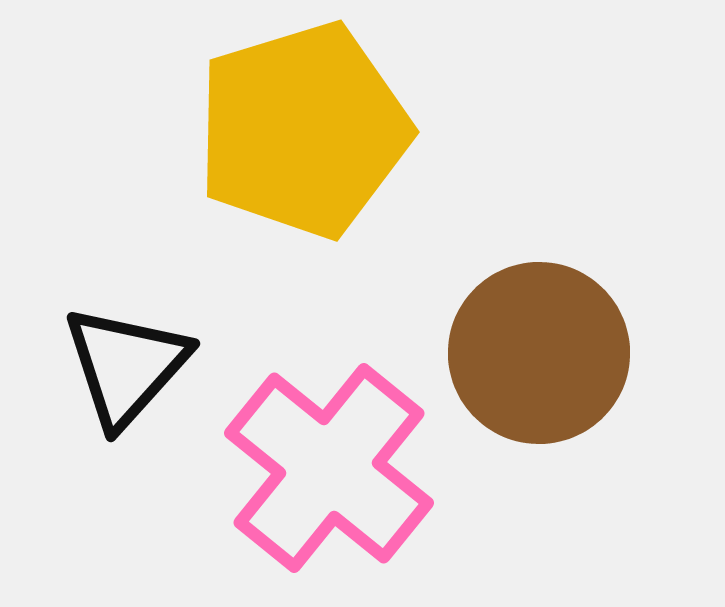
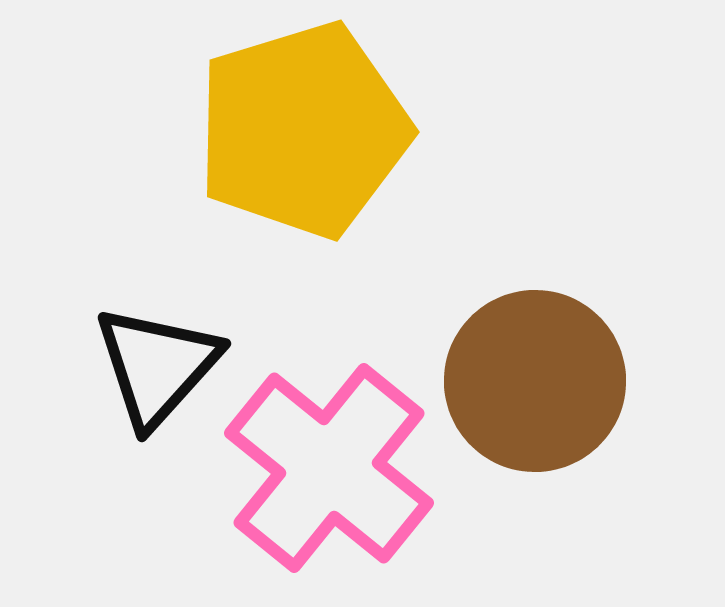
brown circle: moved 4 px left, 28 px down
black triangle: moved 31 px right
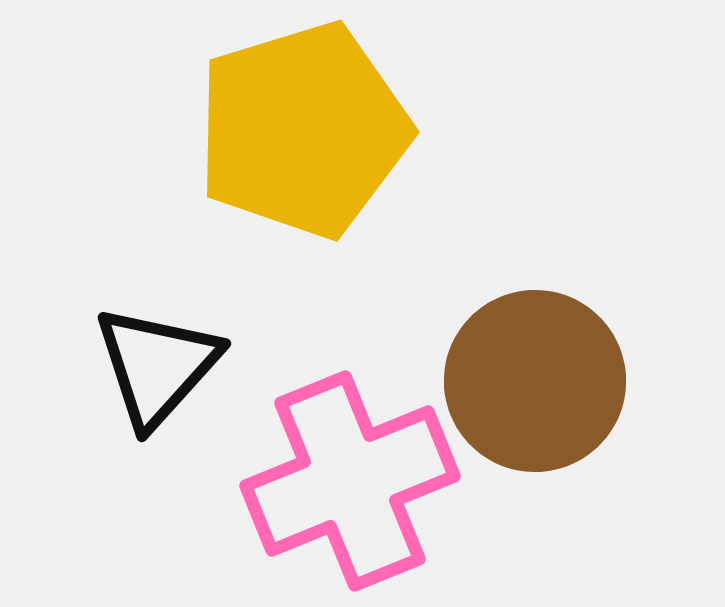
pink cross: moved 21 px right, 13 px down; rotated 29 degrees clockwise
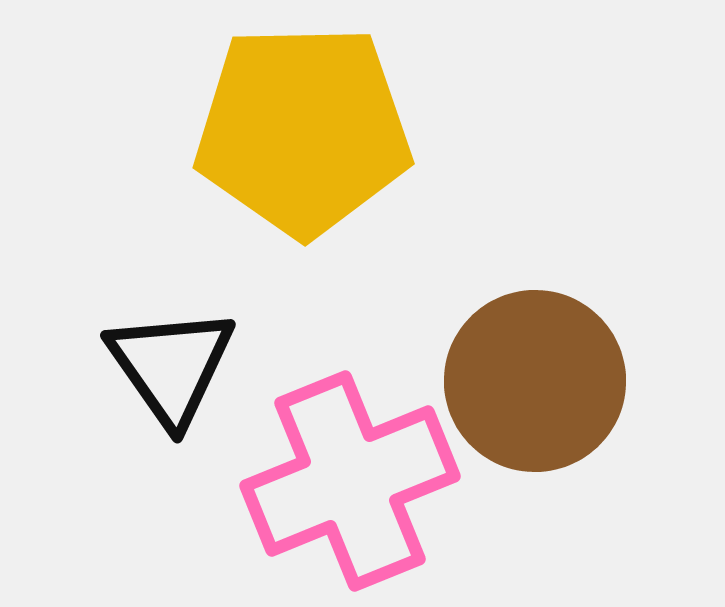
yellow pentagon: rotated 16 degrees clockwise
black triangle: moved 14 px right; rotated 17 degrees counterclockwise
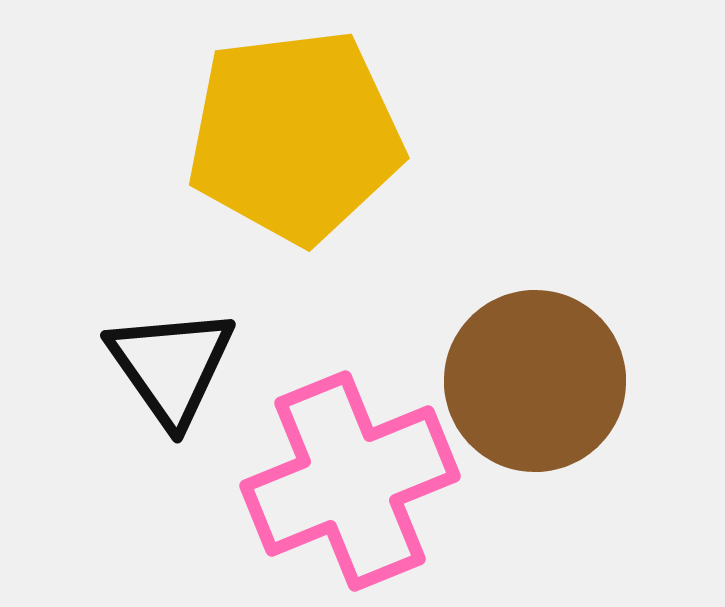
yellow pentagon: moved 8 px left, 6 px down; rotated 6 degrees counterclockwise
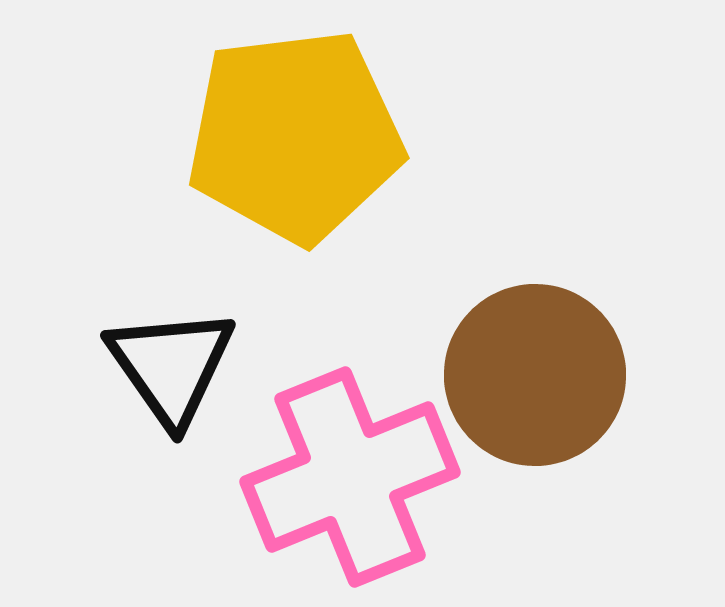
brown circle: moved 6 px up
pink cross: moved 4 px up
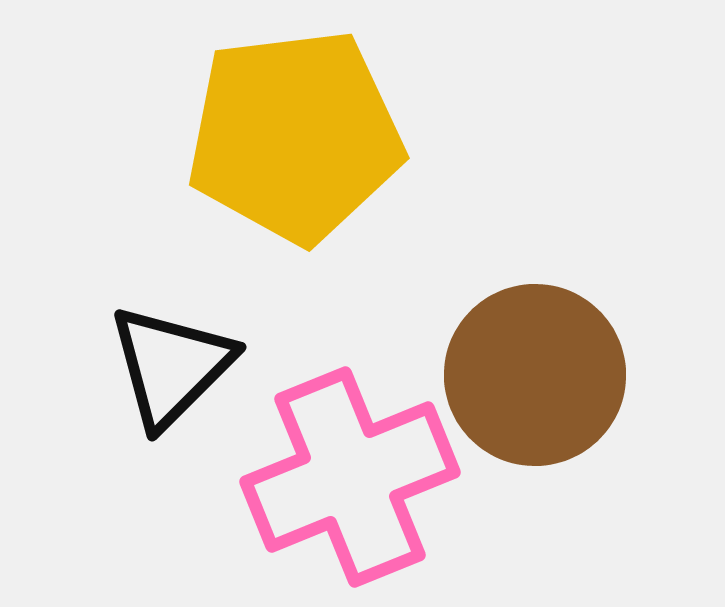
black triangle: rotated 20 degrees clockwise
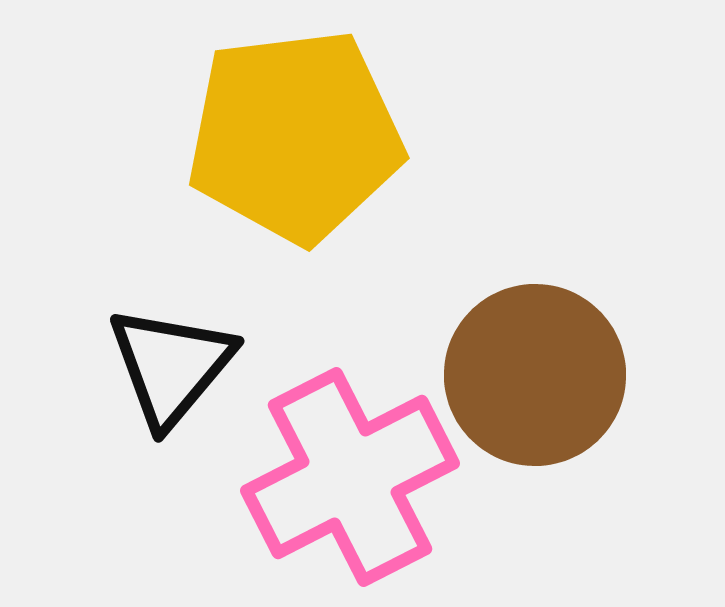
black triangle: rotated 5 degrees counterclockwise
pink cross: rotated 5 degrees counterclockwise
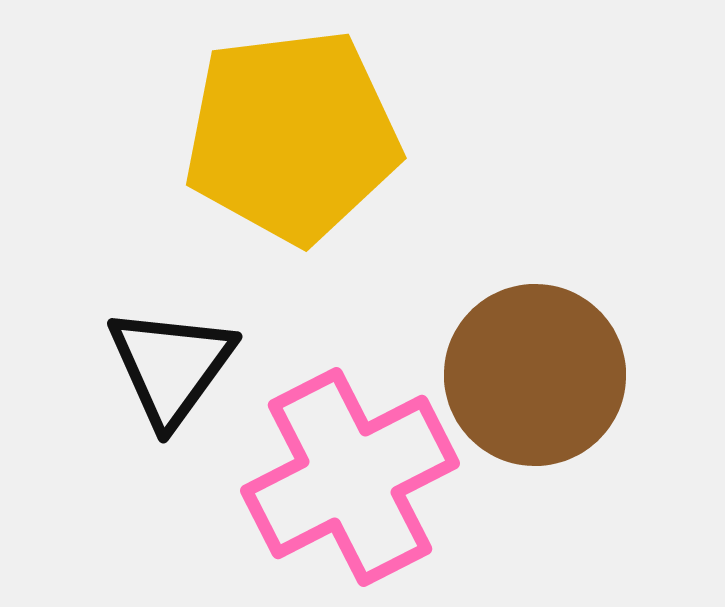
yellow pentagon: moved 3 px left
black triangle: rotated 4 degrees counterclockwise
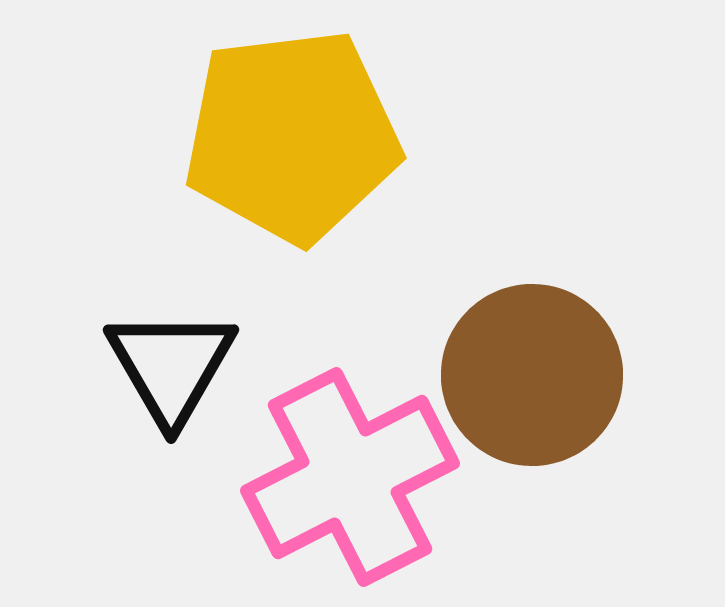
black triangle: rotated 6 degrees counterclockwise
brown circle: moved 3 px left
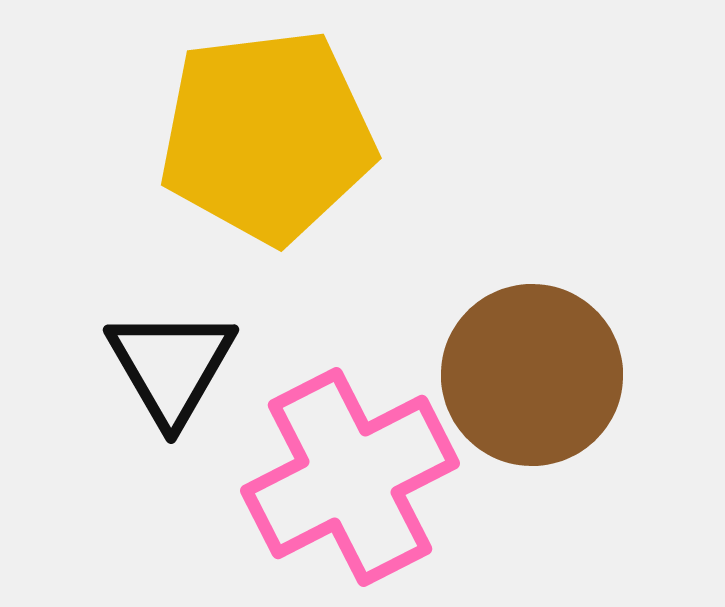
yellow pentagon: moved 25 px left
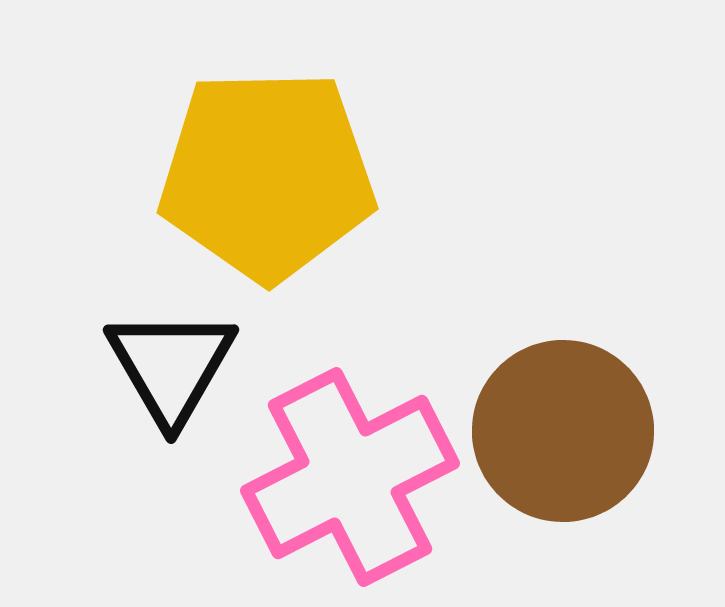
yellow pentagon: moved 39 px down; rotated 6 degrees clockwise
brown circle: moved 31 px right, 56 px down
